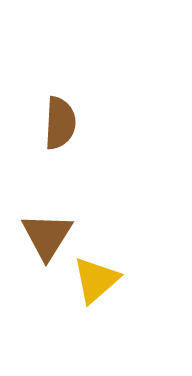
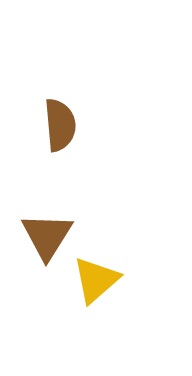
brown semicircle: moved 2 px down; rotated 8 degrees counterclockwise
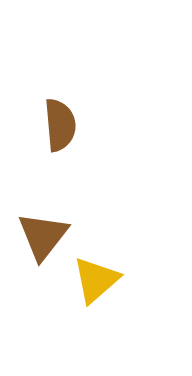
brown triangle: moved 4 px left; rotated 6 degrees clockwise
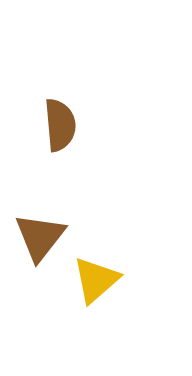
brown triangle: moved 3 px left, 1 px down
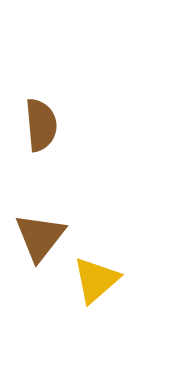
brown semicircle: moved 19 px left
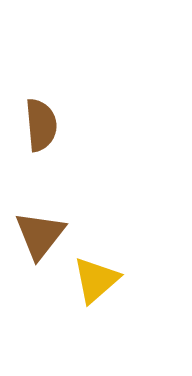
brown triangle: moved 2 px up
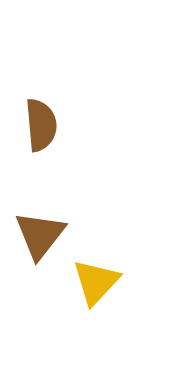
yellow triangle: moved 2 px down; rotated 6 degrees counterclockwise
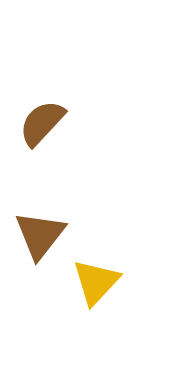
brown semicircle: moved 1 px right, 2 px up; rotated 132 degrees counterclockwise
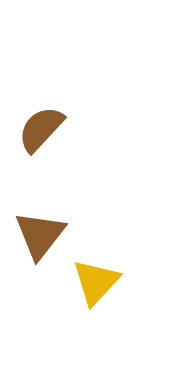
brown semicircle: moved 1 px left, 6 px down
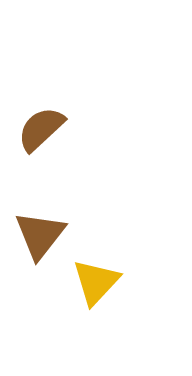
brown semicircle: rotated 4 degrees clockwise
